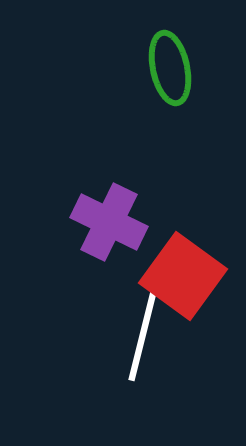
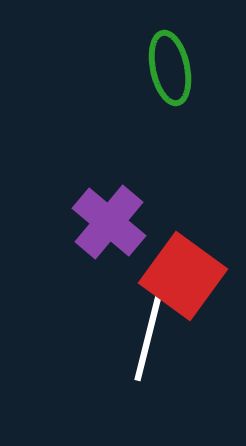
purple cross: rotated 14 degrees clockwise
white line: moved 6 px right
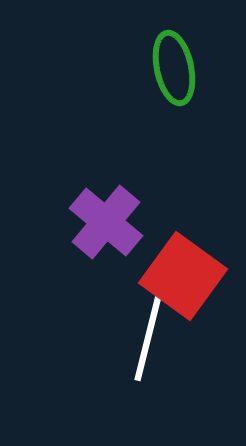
green ellipse: moved 4 px right
purple cross: moved 3 px left
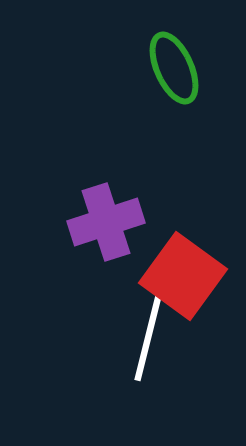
green ellipse: rotated 12 degrees counterclockwise
purple cross: rotated 32 degrees clockwise
